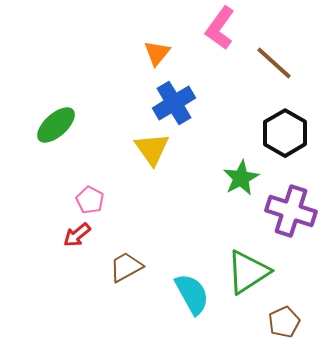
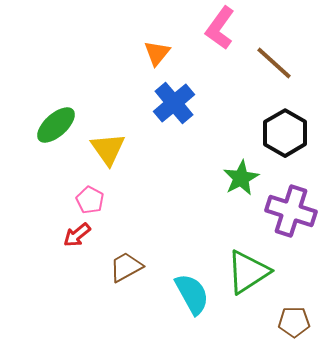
blue cross: rotated 9 degrees counterclockwise
yellow triangle: moved 44 px left
brown pentagon: moved 10 px right; rotated 24 degrees clockwise
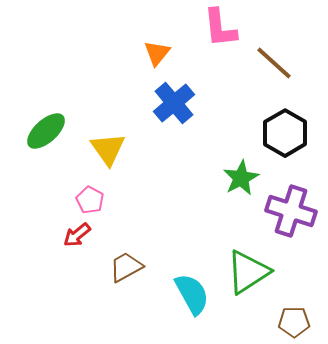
pink L-shape: rotated 42 degrees counterclockwise
green ellipse: moved 10 px left, 6 px down
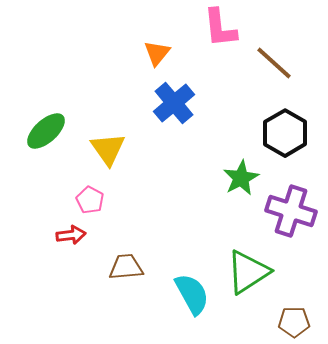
red arrow: moved 6 px left; rotated 148 degrees counterclockwise
brown trapezoid: rotated 24 degrees clockwise
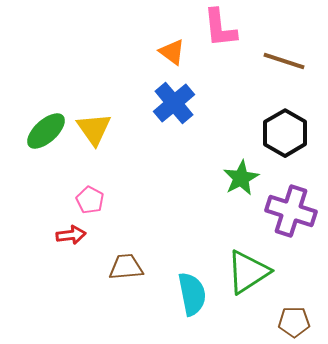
orange triangle: moved 15 px right, 1 px up; rotated 32 degrees counterclockwise
brown line: moved 10 px right, 2 px up; rotated 24 degrees counterclockwise
yellow triangle: moved 14 px left, 20 px up
cyan semicircle: rotated 18 degrees clockwise
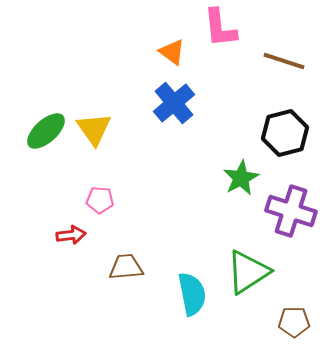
black hexagon: rotated 15 degrees clockwise
pink pentagon: moved 10 px right; rotated 24 degrees counterclockwise
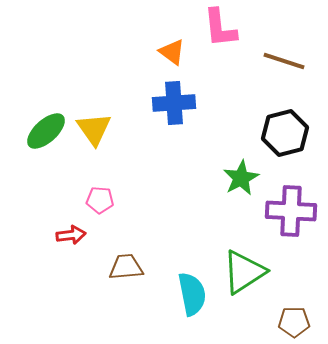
blue cross: rotated 36 degrees clockwise
purple cross: rotated 15 degrees counterclockwise
green triangle: moved 4 px left
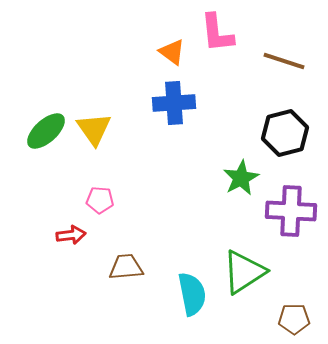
pink L-shape: moved 3 px left, 5 px down
brown pentagon: moved 3 px up
